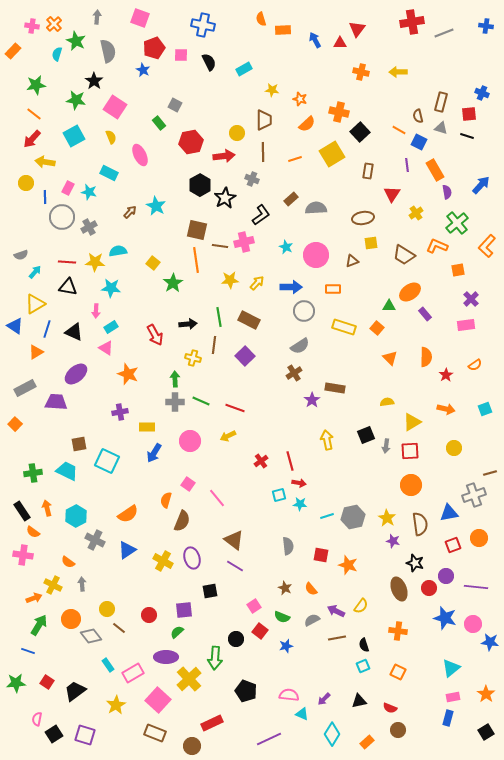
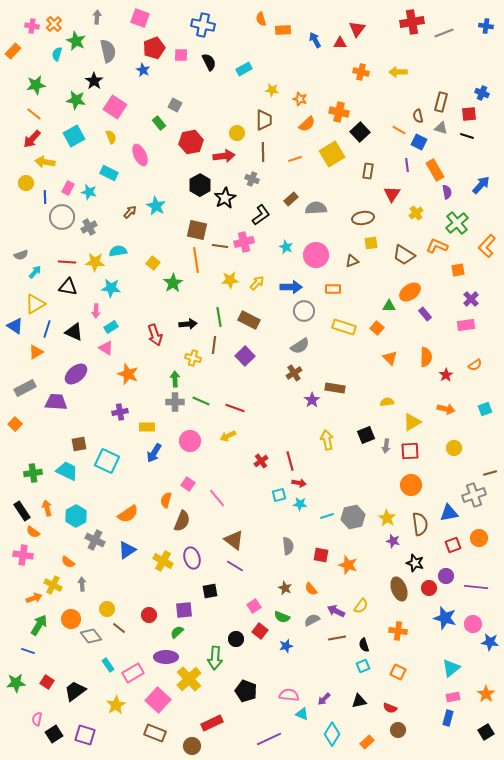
red arrow at (155, 335): rotated 10 degrees clockwise
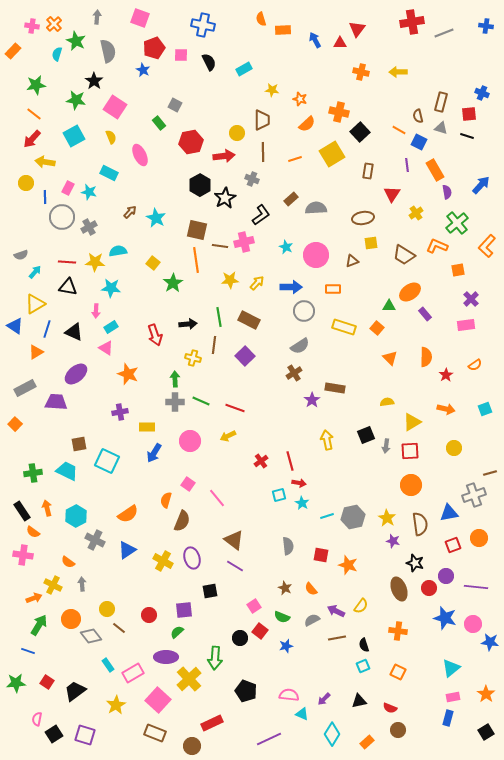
brown trapezoid at (264, 120): moved 2 px left
cyan star at (156, 206): moved 12 px down
cyan star at (300, 504): moved 2 px right, 1 px up; rotated 24 degrees clockwise
black circle at (236, 639): moved 4 px right, 1 px up
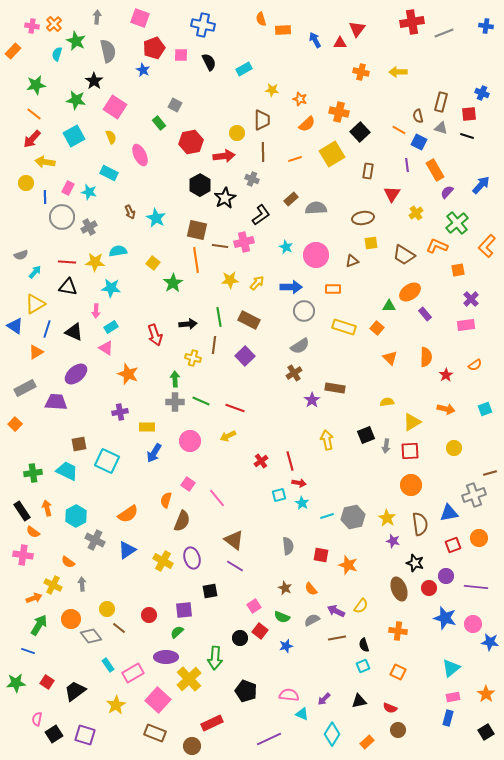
purple semicircle at (447, 192): rotated 128 degrees counterclockwise
brown arrow at (130, 212): rotated 112 degrees clockwise
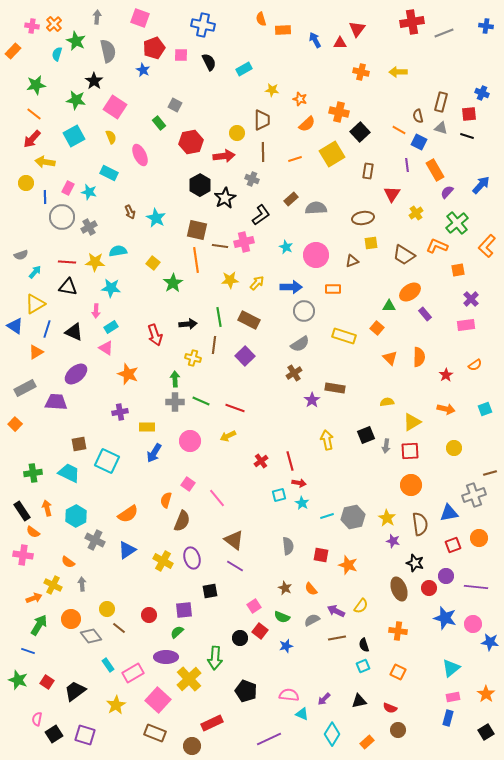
yellow rectangle at (344, 327): moved 9 px down
gray semicircle at (300, 346): moved 2 px up
orange semicircle at (426, 357): moved 7 px left
cyan trapezoid at (67, 471): moved 2 px right, 2 px down
green star at (16, 683): moved 2 px right, 3 px up; rotated 24 degrees clockwise
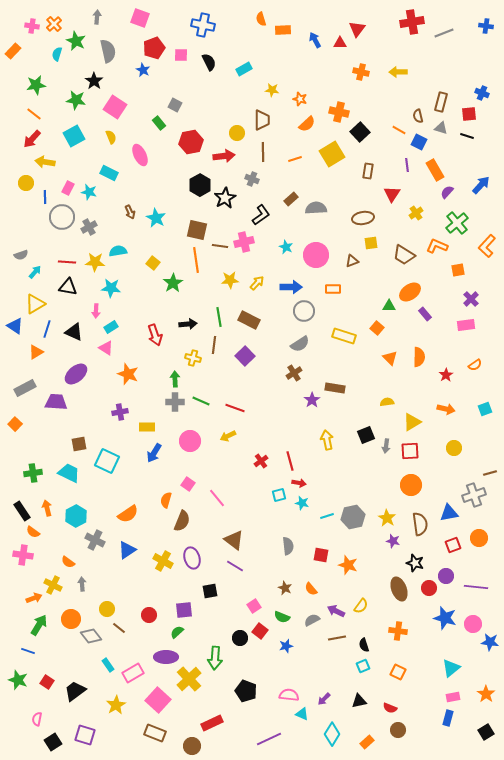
cyan star at (302, 503): rotated 16 degrees counterclockwise
black square at (54, 734): moved 1 px left, 8 px down
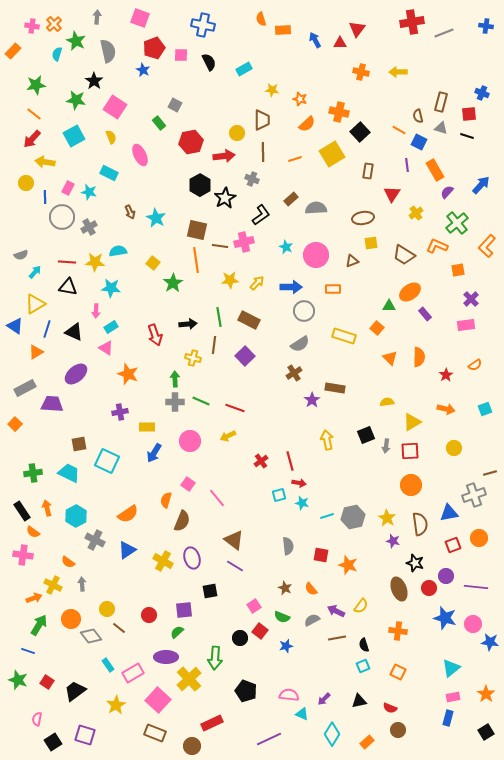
purple trapezoid at (56, 402): moved 4 px left, 2 px down
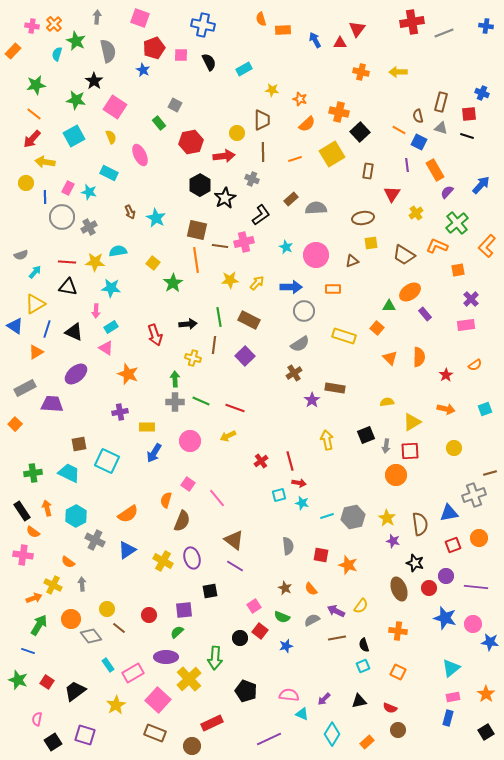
orange circle at (411, 485): moved 15 px left, 10 px up
